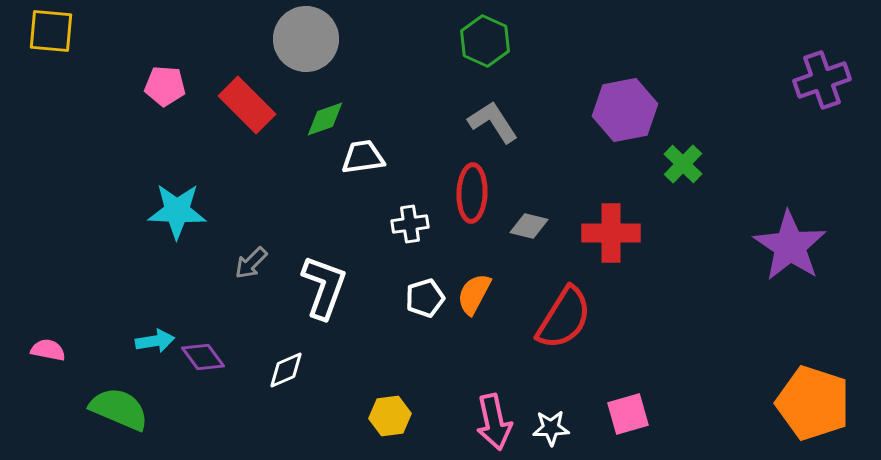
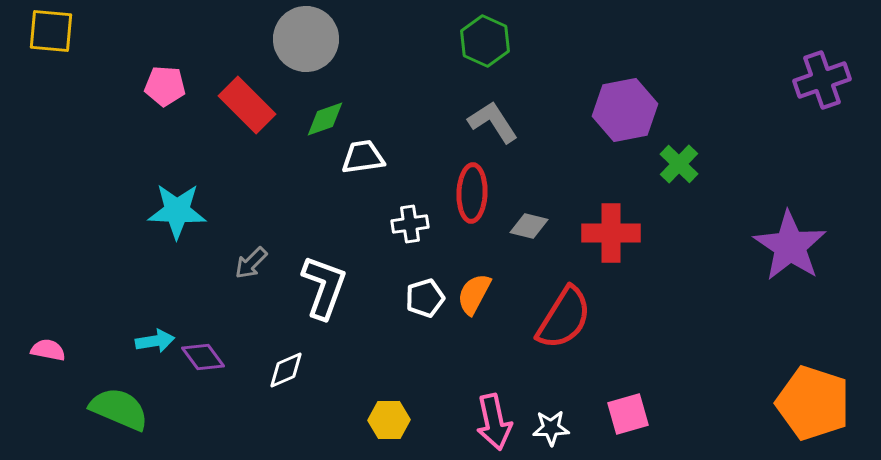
green cross: moved 4 px left
yellow hexagon: moved 1 px left, 4 px down; rotated 6 degrees clockwise
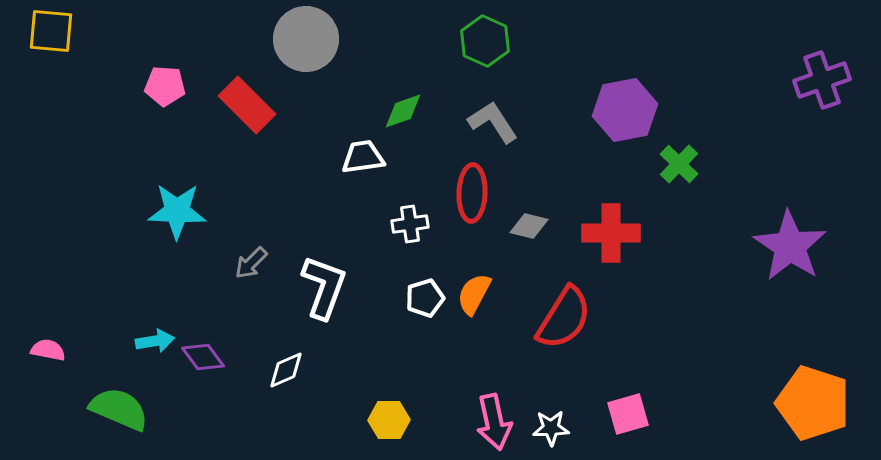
green diamond: moved 78 px right, 8 px up
